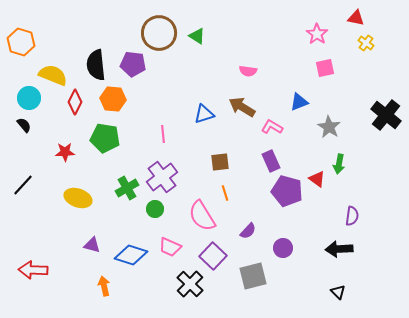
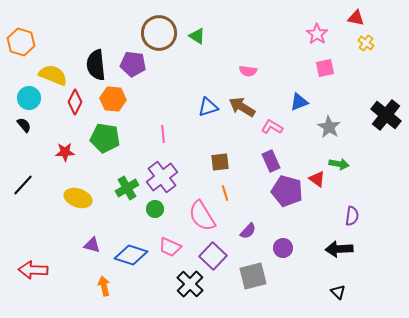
blue triangle at (204, 114): moved 4 px right, 7 px up
green arrow at (339, 164): rotated 90 degrees counterclockwise
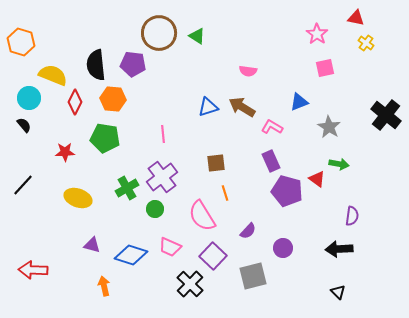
brown square at (220, 162): moved 4 px left, 1 px down
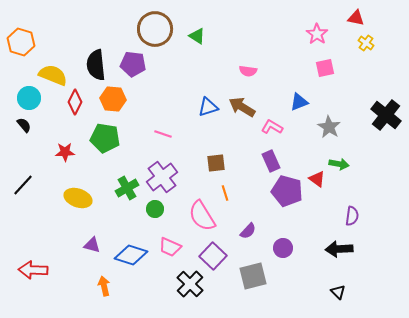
brown circle at (159, 33): moved 4 px left, 4 px up
pink line at (163, 134): rotated 66 degrees counterclockwise
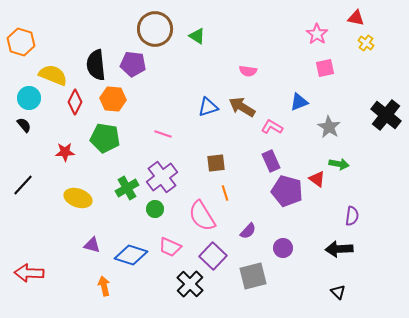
red arrow at (33, 270): moved 4 px left, 3 px down
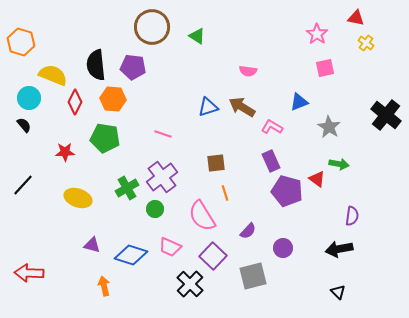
brown circle at (155, 29): moved 3 px left, 2 px up
purple pentagon at (133, 64): moved 3 px down
black arrow at (339, 249): rotated 8 degrees counterclockwise
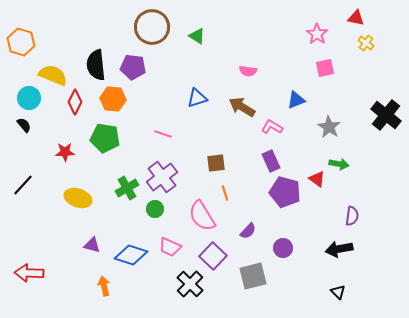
blue triangle at (299, 102): moved 3 px left, 2 px up
blue triangle at (208, 107): moved 11 px left, 9 px up
purple pentagon at (287, 191): moved 2 px left, 1 px down
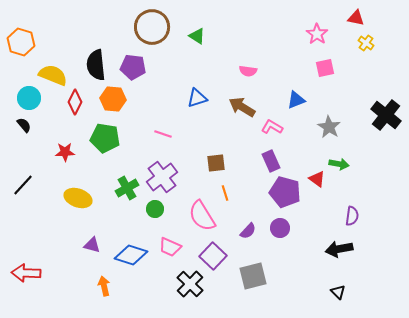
purple circle at (283, 248): moved 3 px left, 20 px up
red arrow at (29, 273): moved 3 px left
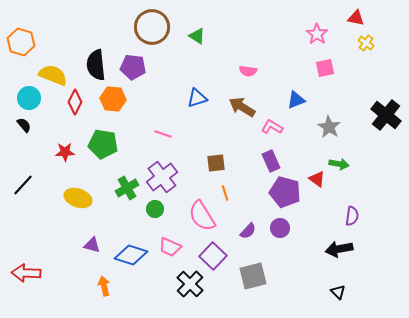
green pentagon at (105, 138): moved 2 px left, 6 px down
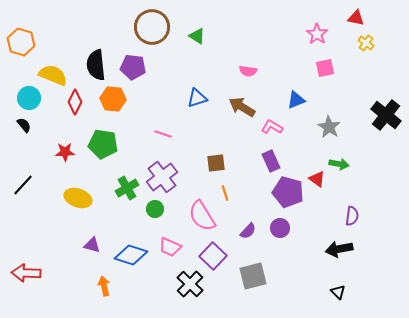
purple pentagon at (285, 192): moved 3 px right
